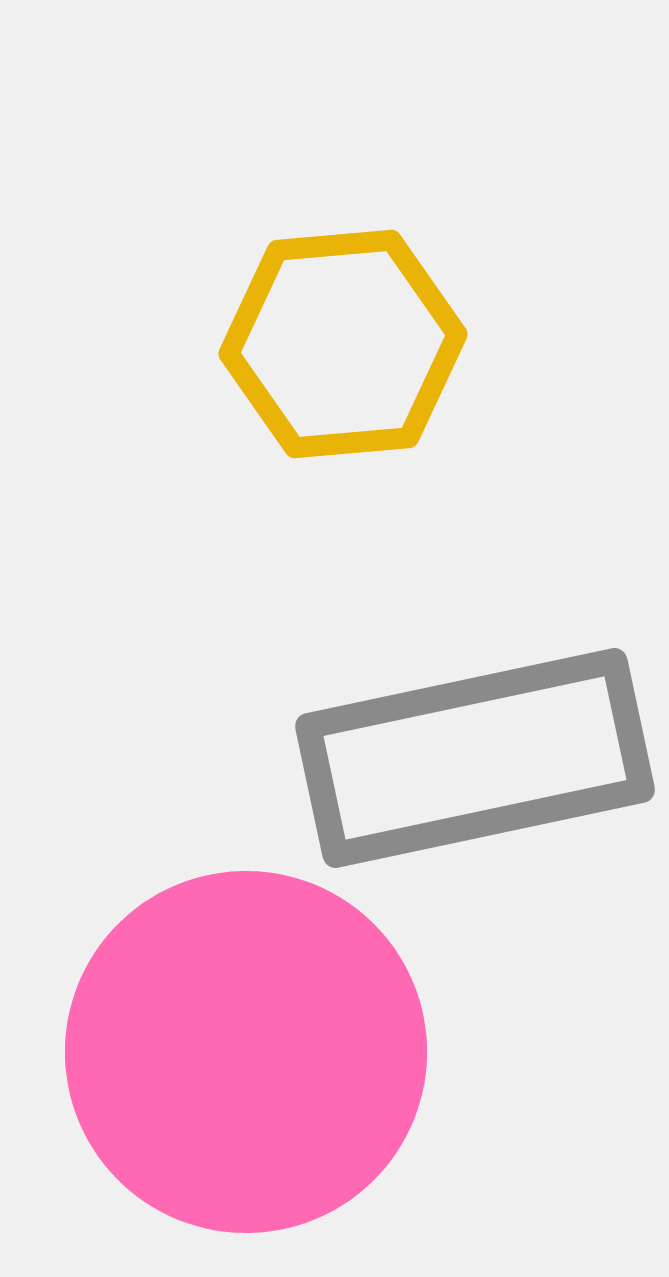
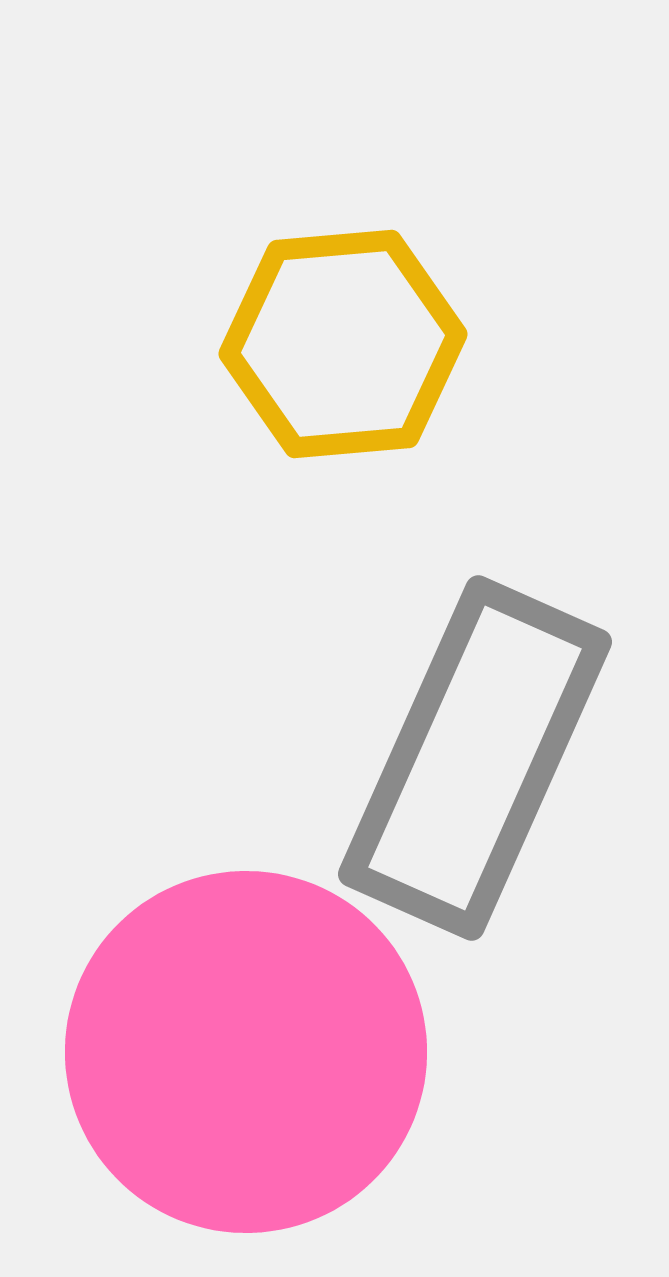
gray rectangle: rotated 54 degrees counterclockwise
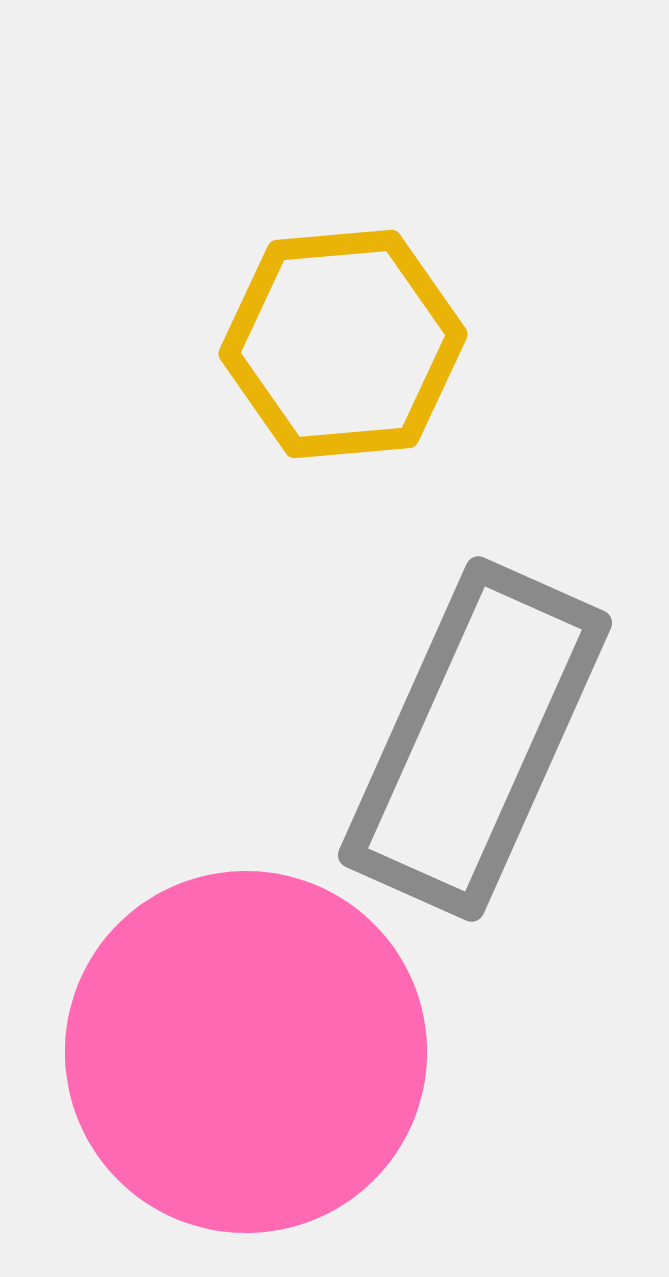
gray rectangle: moved 19 px up
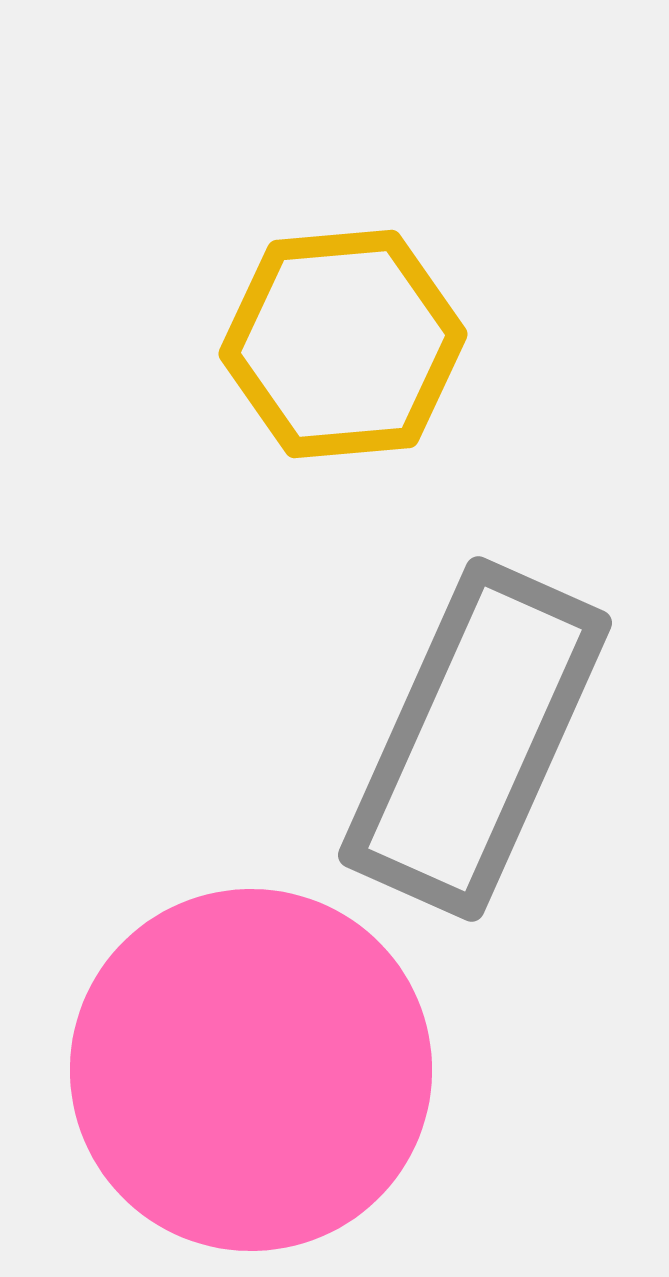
pink circle: moved 5 px right, 18 px down
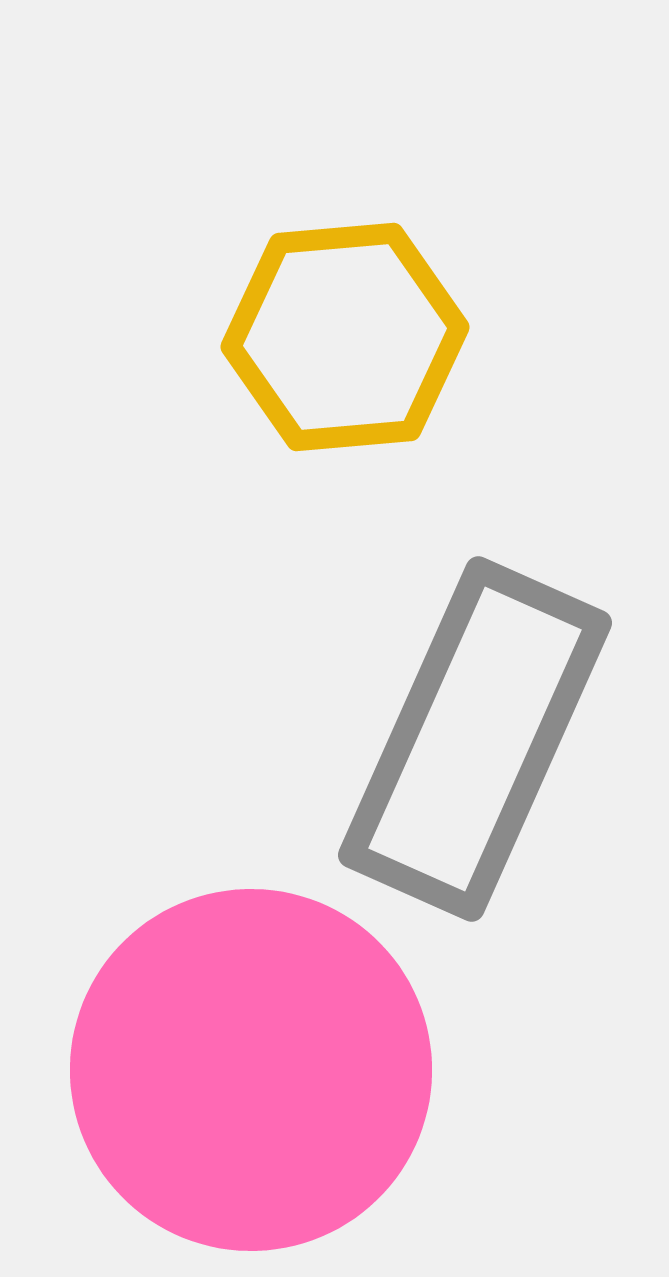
yellow hexagon: moved 2 px right, 7 px up
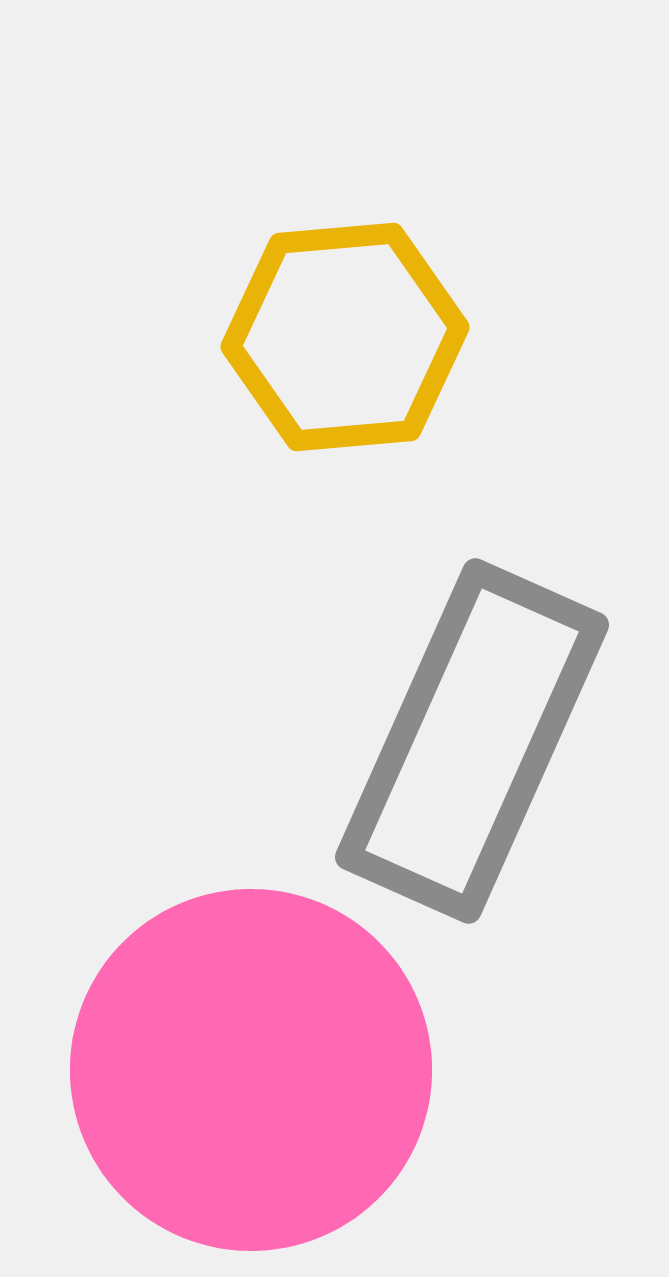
gray rectangle: moved 3 px left, 2 px down
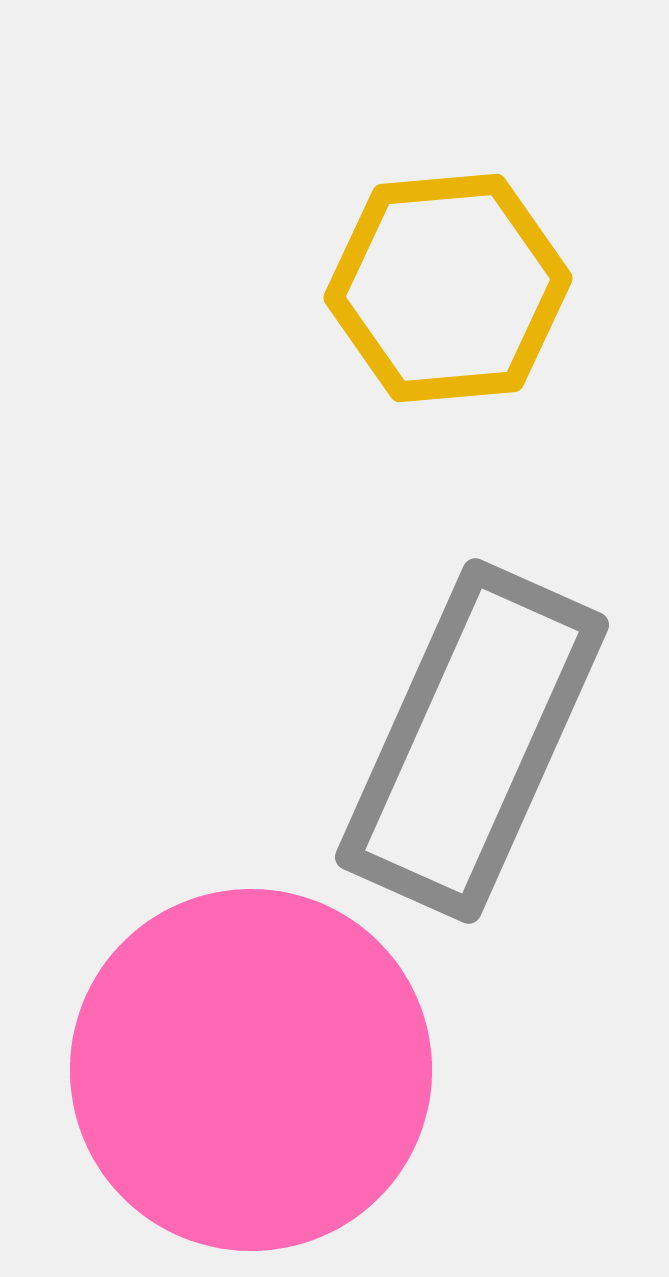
yellow hexagon: moved 103 px right, 49 px up
